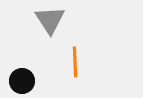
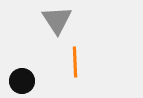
gray triangle: moved 7 px right
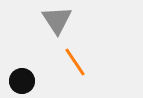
orange line: rotated 32 degrees counterclockwise
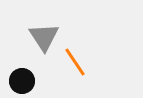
gray triangle: moved 13 px left, 17 px down
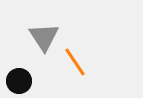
black circle: moved 3 px left
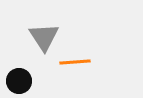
orange line: rotated 60 degrees counterclockwise
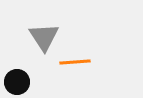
black circle: moved 2 px left, 1 px down
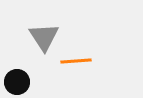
orange line: moved 1 px right, 1 px up
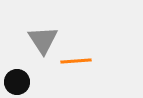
gray triangle: moved 1 px left, 3 px down
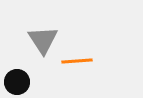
orange line: moved 1 px right
